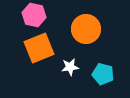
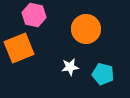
orange square: moved 20 px left
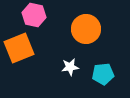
cyan pentagon: rotated 20 degrees counterclockwise
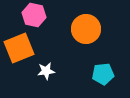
white star: moved 24 px left, 4 px down
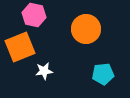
orange square: moved 1 px right, 1 px up
white star: moved 2 px left
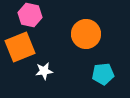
pink hexagon: moved 4 px left
orange circle: moved 5 px down
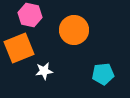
orange circle: moved 12 px left, 4 px up
orange square: moved 1 px left, 1 px down
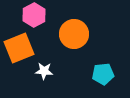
pink hexagon: moved 4 px right; rotated 20 degrees clockwise
orange circle: moved 4 px down
white star: rotated 12 degrees clockwise
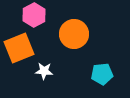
cyan pentagon: moved 1 px left
